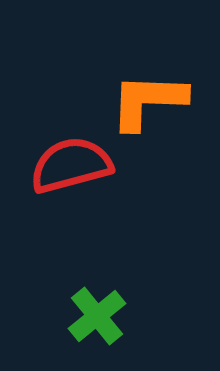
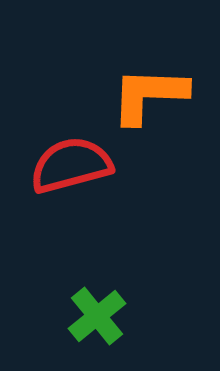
orange L-shape: moved 1 px right, 6 px up
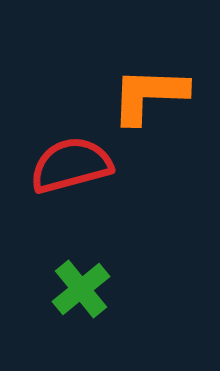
green cross: moved 16 px left, 27 px up
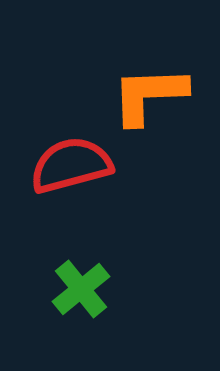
orange L-shape: rotated 4 degrees counterclockwise
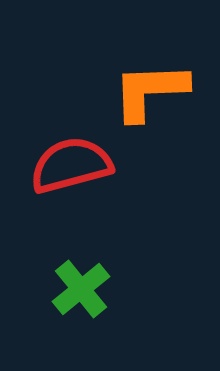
orange L-shape: moved 1 px right, 4 px up
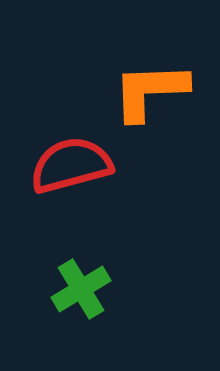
green cross: rotated 8 degrees clockwise
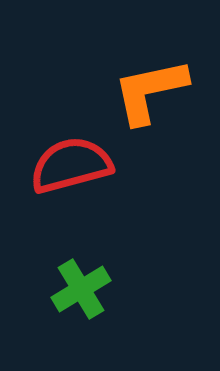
orange L-shape: rotated 10 degrees counterclockwise
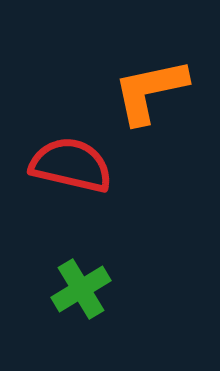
red semicircle: rotated 28 degrees clockwise
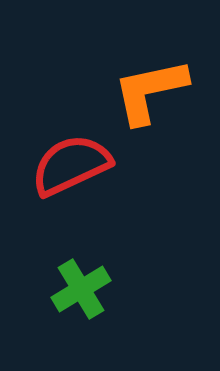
red semicircle: rotated 38 degrees counterclockwise
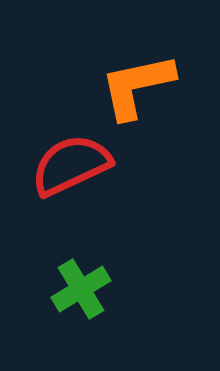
orange L-shape: moved 13 px left, 5 px up
